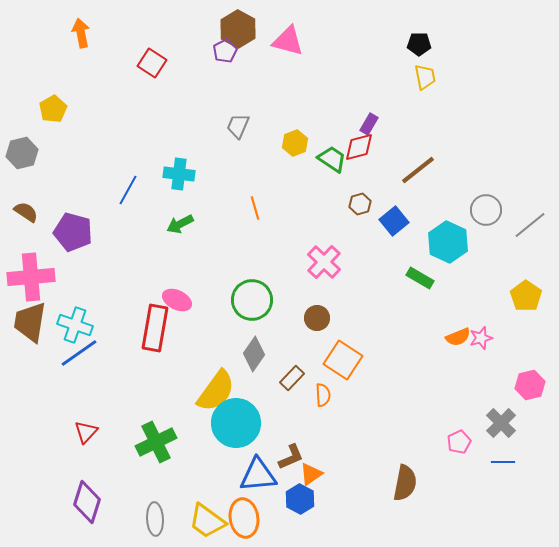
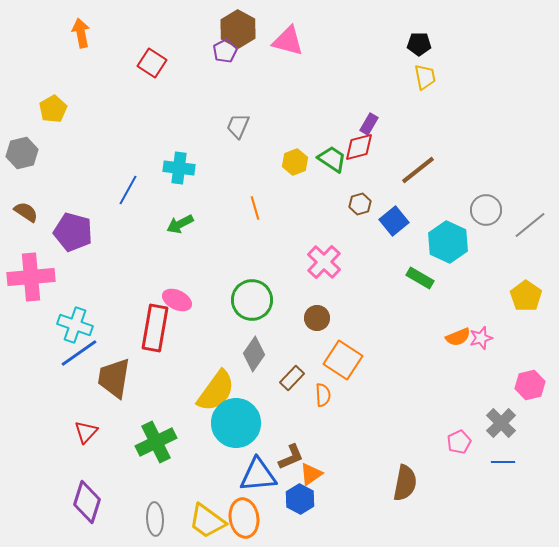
yellow hexagon at (295, 143): moved 19 px down
cyan cross at (179, 174): moved 6 px up
brown trapezoid at (30, 322): moved 84 px right, 56 px down
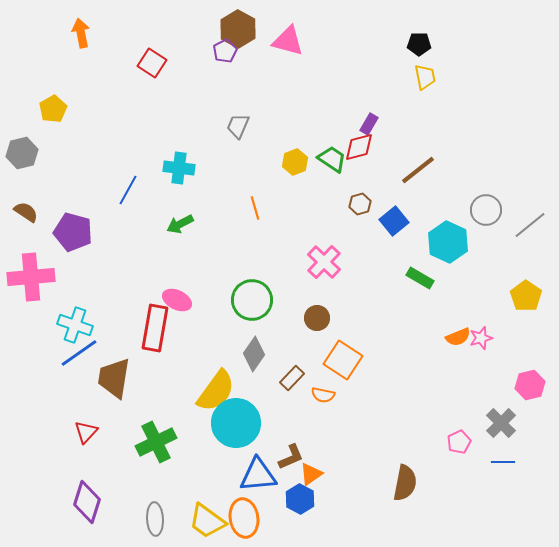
orange semicircle at (323, 395): rotated 105 degrees clockwise
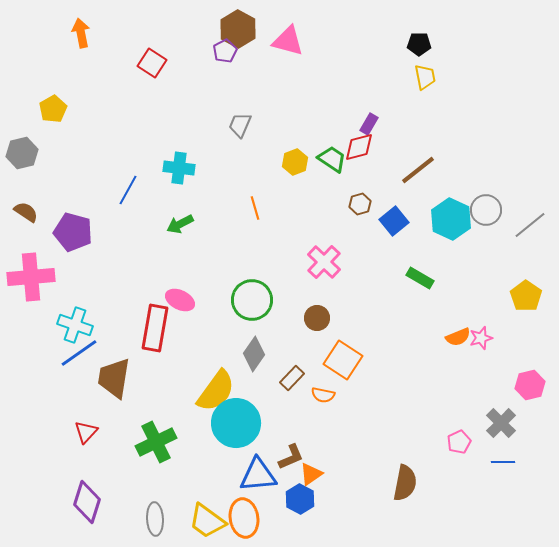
gray trapezoid at (238, 126): moved 2 px right, 1 px up
cyan hexagon at (448, 242): moved 3 px right, 23 px up
pink ellipse at (177, 300): moved 3 px right
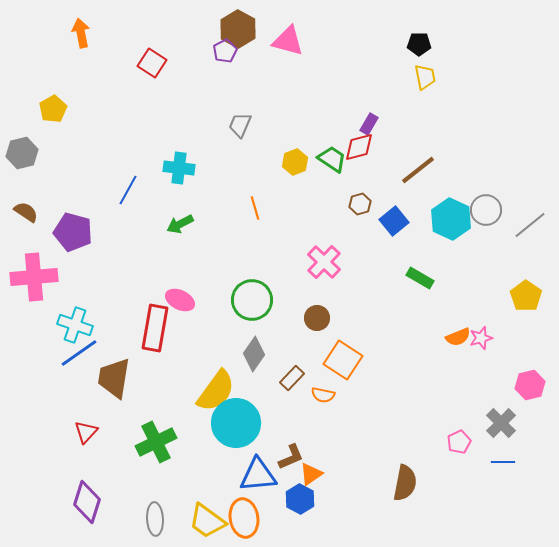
pink cross at (31, 277): moved 3 px right
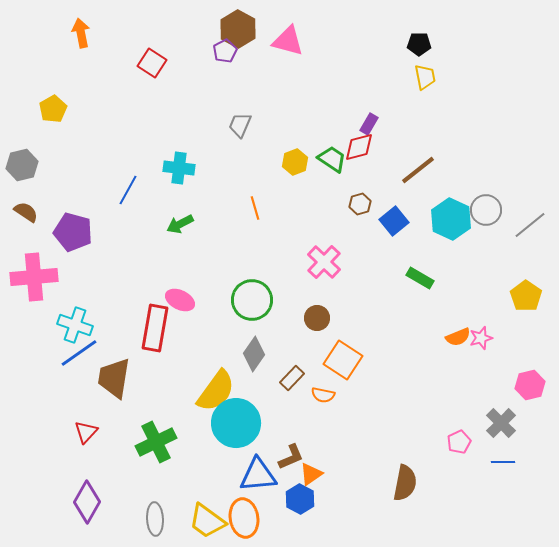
gray hexagon at (22, 153): moved 12 px down
purple diamond at (87, 502): rotated 12 degrees clockwise
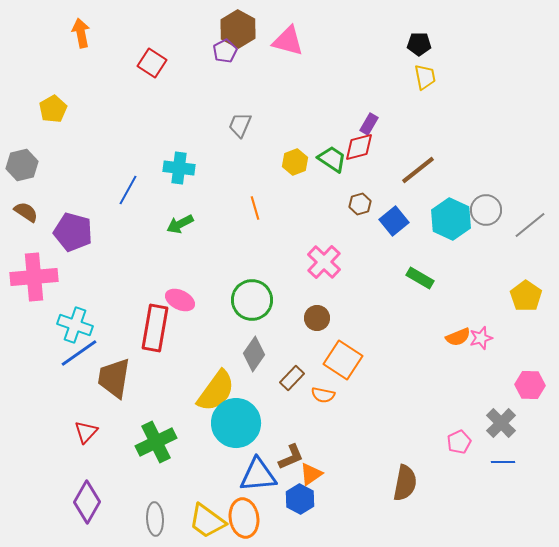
pink hexagon at (530, 385): rotated 16 degrees clockwise
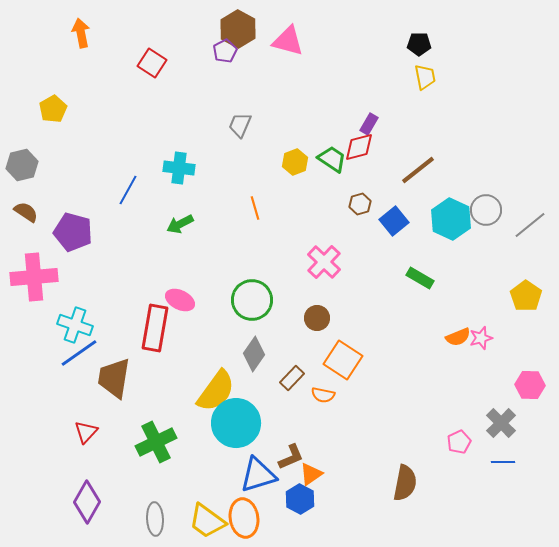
blue triangle at (258, 475): rotated 12 degrees counterclockwise
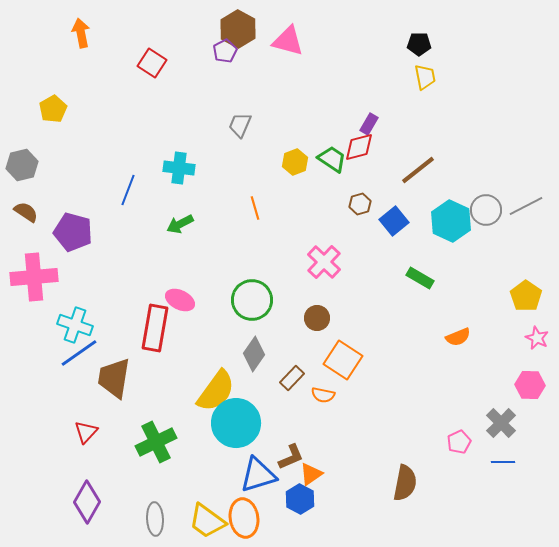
blue line at (128, 190): rotated 8 degrees counterclockwise
cyan hexagon at (451, 219): moved 2 px down
gray line at (530, 225): moved 4 px left, 19 px up; rotated 12 degrees clockwise
pink star at (481, 338): moved 56 px right; rotated 30 degrees counterclockwise
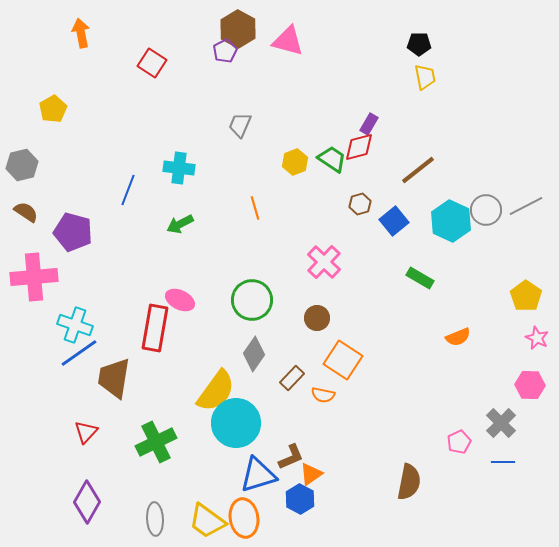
brown semicircle at (405, 483): moved 4 px right, 1 px up
